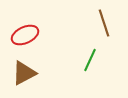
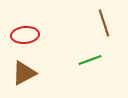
red ellipse: rotated 20 degrees clockwise
green line: rotated 45 degrees clockwise
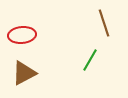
red ellipse: moved 3 px left
green line: rotated 40 degrees counterclockwise
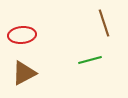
green line: rotated 45 degrees clockwise
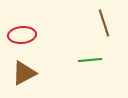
green line: rotated 10 degrees clockwise
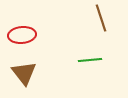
brown line: moved 3 px left, 5 px up
brown triangle: rotated 40 degrees counterclockwise
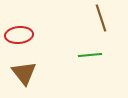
red ellipse: moved 3 px left
green line: moved 5 px up
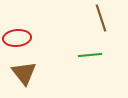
red ellipse: moved 2 px left, 3 px down
